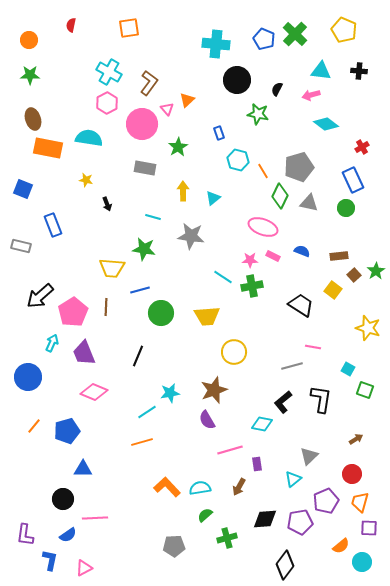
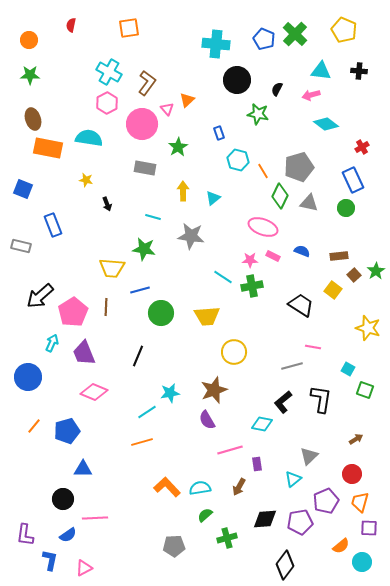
brown L-shape at (149, 83): moved 2 px left
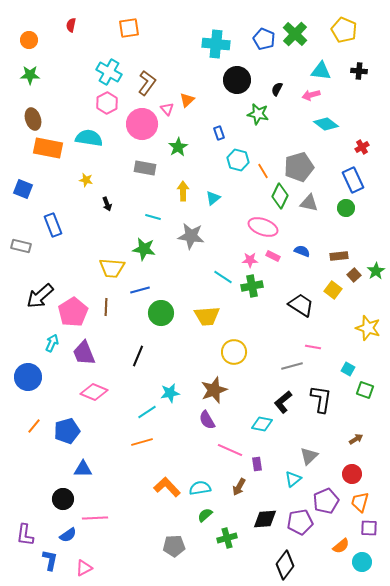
pink line at (230, 450): rotated 40 degrees clockwise
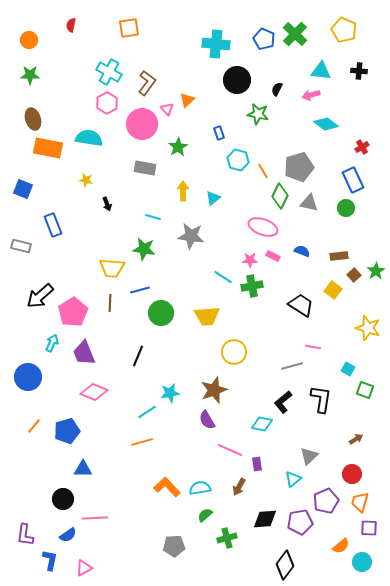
brown line at (106, 307): moved 4 px right, 4 px up
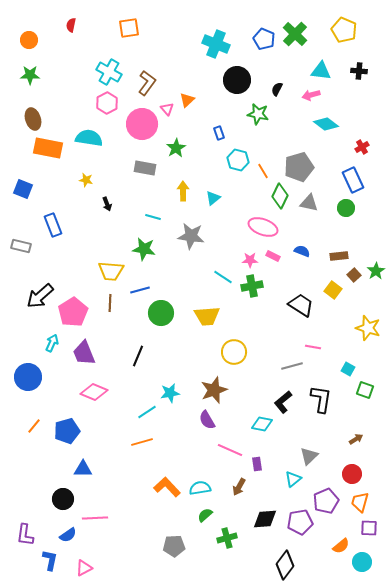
cyan cross at (216, 44): rotated 16 degrees clockwise
green star at (178, 147): moved 2 px left, 1 px down
yellow trapezoid at (112, 268): moved 1 px left, 3 px down
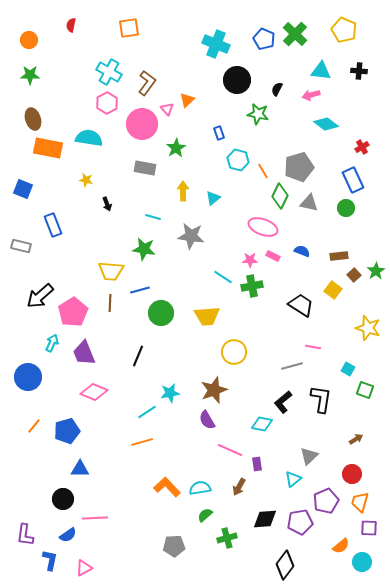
blue triangle at (83, 469): moved 3 px left
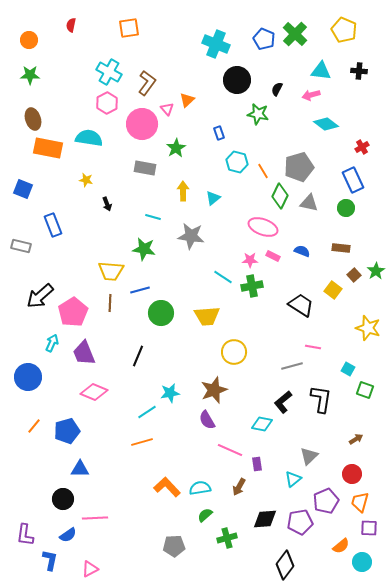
cyan hexagon at (238, 160): moved 1 px left, 2 px down
brown rectangle at (339, 256): moved 2 px right, 8 px up; rotated 12 degrees clockwise
pink triangle at (84, 568): moved 6 px right, 1 px down
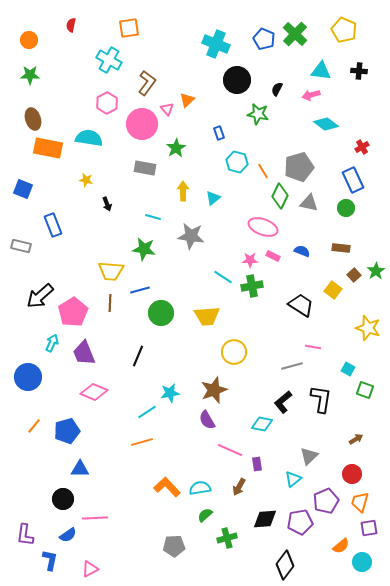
cyan cross at (109, 72): moved 12 px up
purple square at (369, 528): rotated 12 degrees counterclockwise
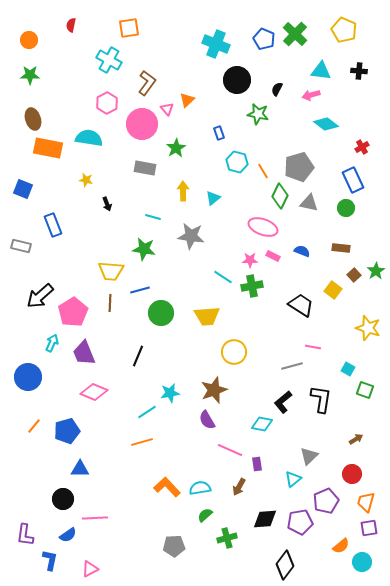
orange trapezoid at (360, 502): moved 6 px right
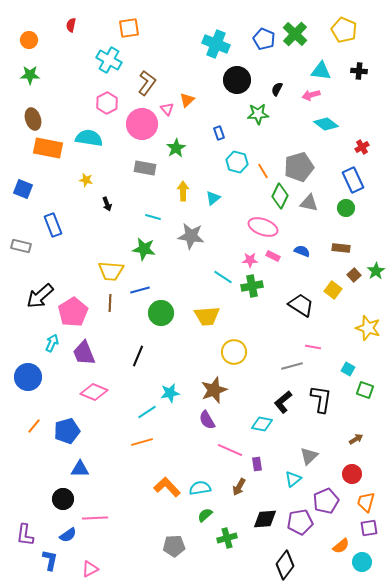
green star at (258, 114): rotated 15 degrees counterclockwise
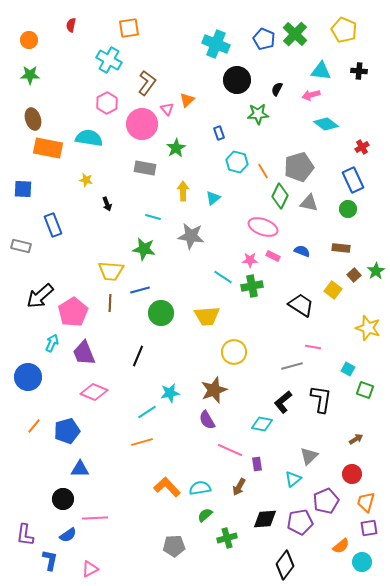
blue square at (23, 189): rotated 18 degrees counterclockwise
green circle at (346, 208): moved 2 px right, 1 px down
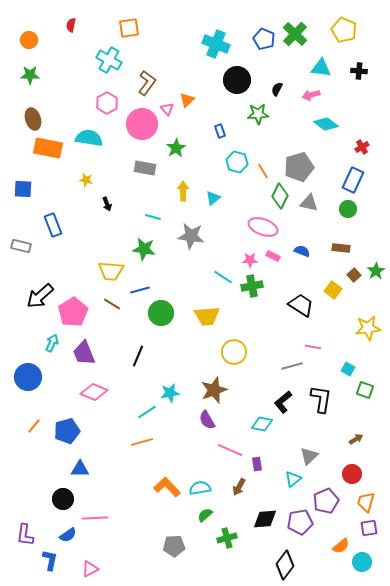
cyan triangle at (321, 71): moved 3 px up
blue rectangle at (219, 133): moved 1 px right, 2 px up
blue rectangle at (353, 180): rotated 50 degrees clockwise
brown line at (110, 303): moved 2 px right, 1 px down; rotated 60 degrees counterclockwise
yellow star at (368, 328): rotated 25 degrees counterclockwise
